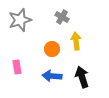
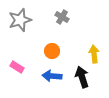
yellow arrow: moved 18 px right, 13 px down
orange circle: moved 2 px down
pink rectangle: rotated 48 degrees counterclockwise
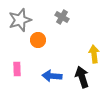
orange circle: moved 14 px left, 11 px up
pink rectangle: moved 2 px down; rotated 56 degrees clockwise
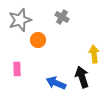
blue arrow: moved 4 px right, 7 px down; rotated 18 degrees clockwise
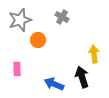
blue arrow: moved 2 px left, 1 px down
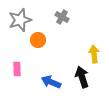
blue arrow: moved 3 px left, 2 px up
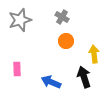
orange circle: moved 28 px right, 1 px down
black arrow: moved 2 px right
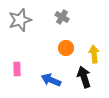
orange circle: moved 7 px down
blue arrow: moved 2 px up
